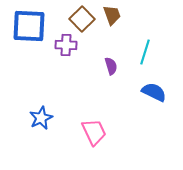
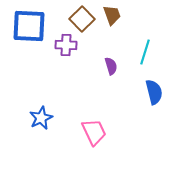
blue semicircle: rotated 50 degrees clockwise
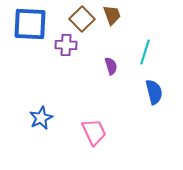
blue square: moved 1 px right, 2 px up
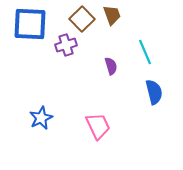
purple cross: rotated 20 degrees counterclockwise
cyan line: rotated 40 degrees counterclockwise
pink trapezoid: moved 4 px right, 6 px up
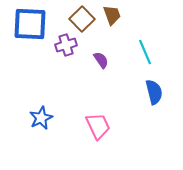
purple semicircle: moved 10 px left, 6 px up; rotated 18 degrees counterclockwise
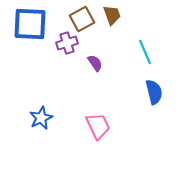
brown square: rotated 15 degrees clockwise
purple cross: moved 1 px right, 2 px up
purple semicircle: moved 6 px left, 3 px down
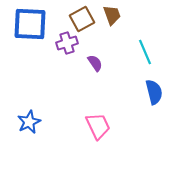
blue star: moved 12 px left, 4 px down
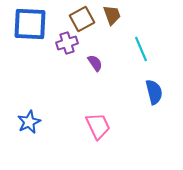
cyan line: moved 4 px left, 3 px up
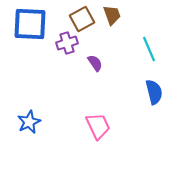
cyan line: moved 8 px right
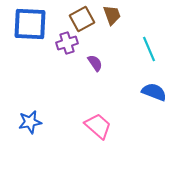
blue semicircle: rotated 55 degrees counterclockwise
blue star: moved 1 px right; rotated 15 degrees clockwise
pink trapezoid: rotated 24 degrees counterclockwise
